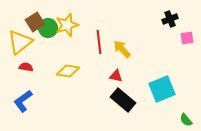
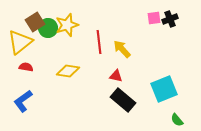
pink square: moved 33 px left, 20 px up
cyan square: moved 2 px right
green semicircle: moved 9 px left
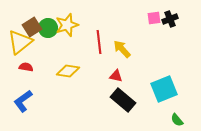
brown square: moved 3 px left, 5 px down
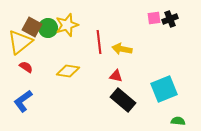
brown square: rotated 30 degrees counterclockwise
yellow arrow: rotated 36 degrees counterclockwise
red semicircle: rotated 24 degrees clockwise
green semicircle: moved 1 px right, 1 px down; rotated 136 degrees clockwise
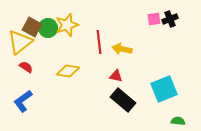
pink square: moved 1 px down
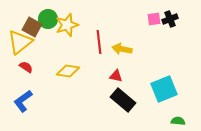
green circle: moved 9 px up
